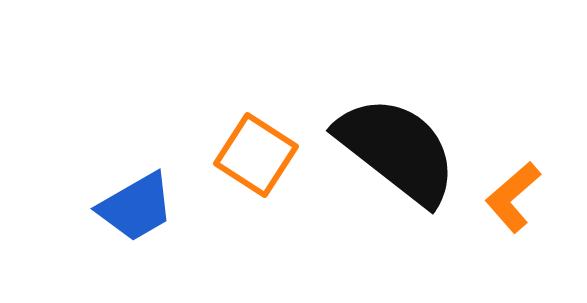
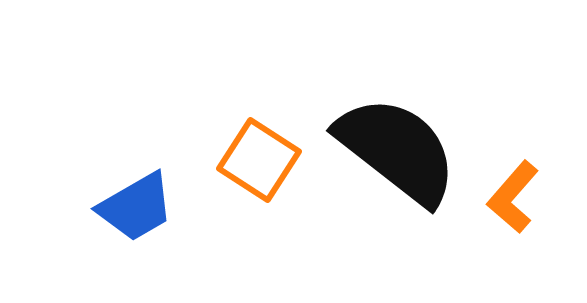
orange square: moved 3 px right, 5 px down
orange L-shape: rotated 8 degrees counterclockwise
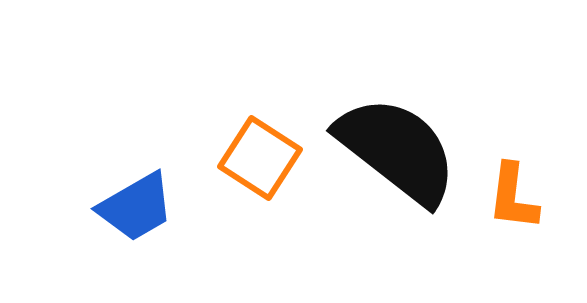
orange square: moved 1 px right, 2 px up
orange L-shape: rotated 34 degrees counterclockwise
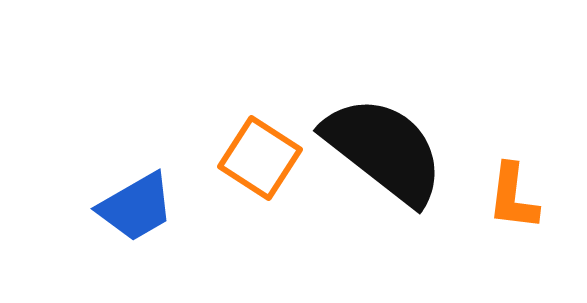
black semicircle: moved 13 px left
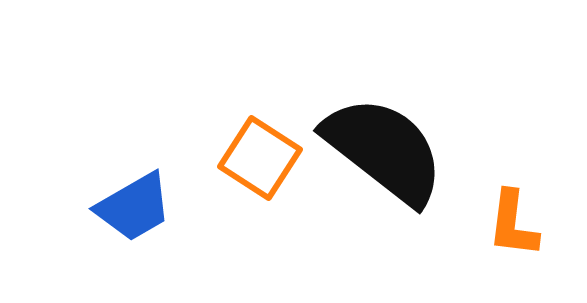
orange L-shape: moved 27 px down
blue trapezoid: moved 2 px left
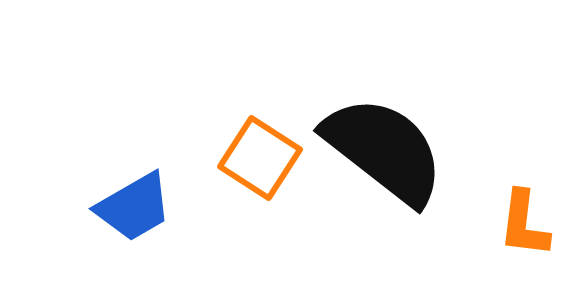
orange L-shape: moved 11 px right
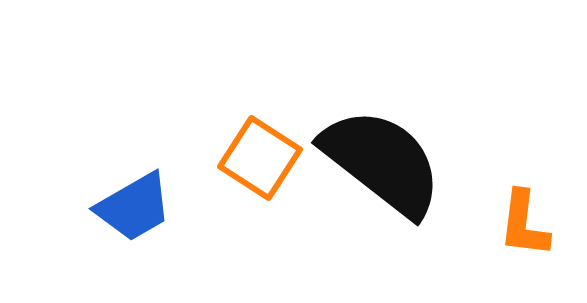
black semicircle: moved 2 px left, 12 px down
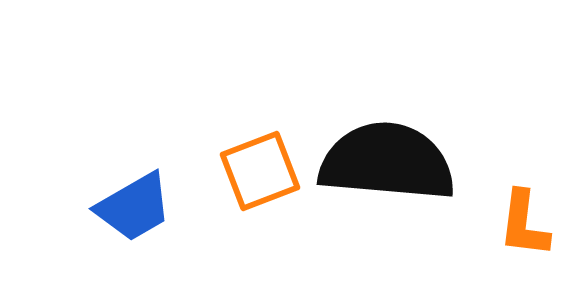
orange square: moved 13 px down; rotated 36 degrees clockwise
black semicircle: moved 5 px right; rotated 33 degrees counterclockwise
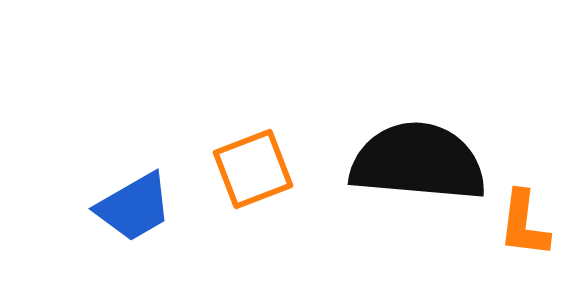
black semicircle: moved 31 px right
orange square: moved 7 px left, 2 px up
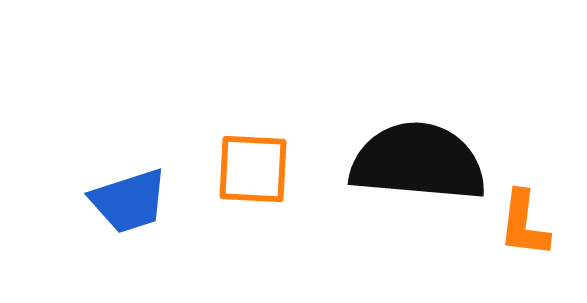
orange square: rotated 24 degrees clockwise
blue trapezoid: moved 5 px left, 6 px up; rotated 12 degrees clockwise
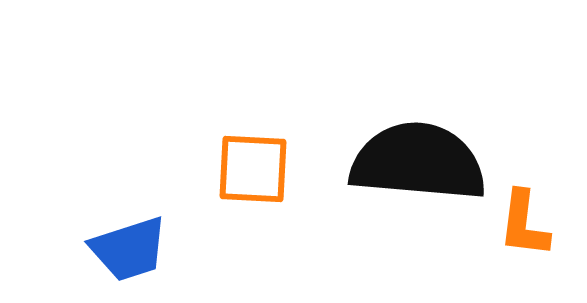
blue trapezoid: moved 48 px down
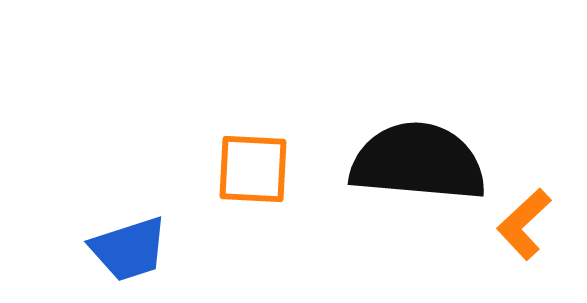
orange L-shape: rotated 40 degrees clockwise
